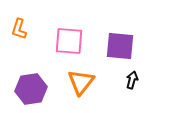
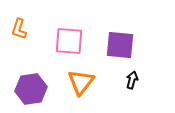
purple square: moved 1 px up
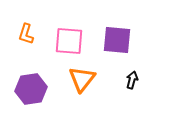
orange L-shape: moved 7 px right, 5 px down
purple square: moved 3 px left, 5 px up
orange triangle: moved 1 px right, 3 px up
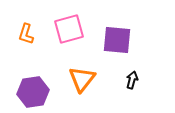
pink square: moved 12 px up; rotated 20 degrees counterclockwise
purple hexagon: moved 2 px right, 3 px down
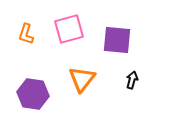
purple hexagon: moved 2 px down; rotated 16 degrees clockwise
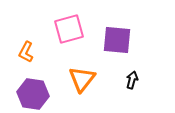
orange L-shape: moved 18 px down; rotated 10 degrees clockwise
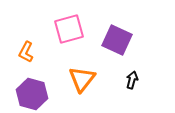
purple square: rotated 20 degrees clockwise
purple hexagon: moved 1 px left; rotated 8 degrees clockwise
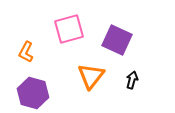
orange triangle: moved 9 px right, 3 px up
purple hexagon: moved 1 px right, 1 px up
